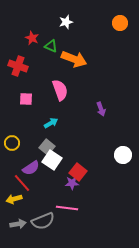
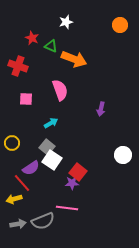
orange circle: moved 2 px down
purple arrow: rotated 32 degrees clockwise
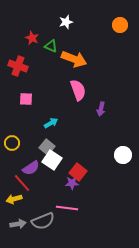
pink semicircle: moved 18 px right
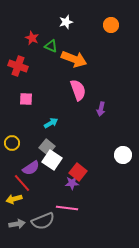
orange circle: moved 9 px left
gray arrow: moved 1 px left
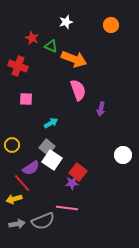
yellow circle: moved 2 px down
